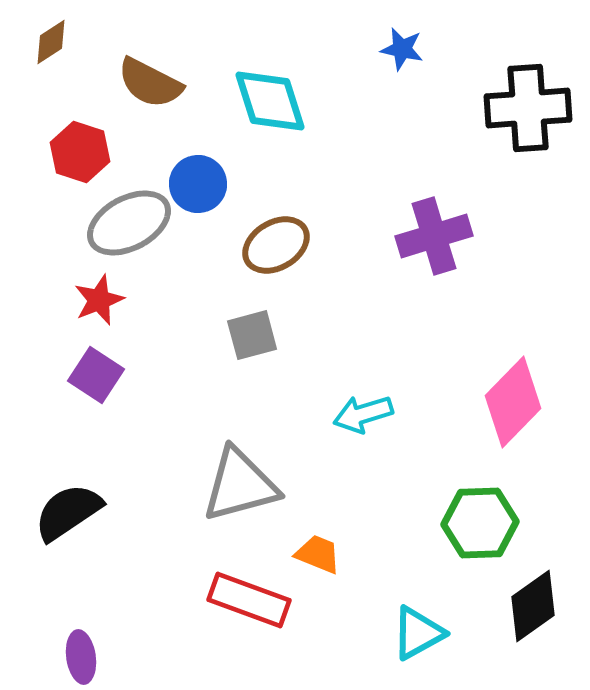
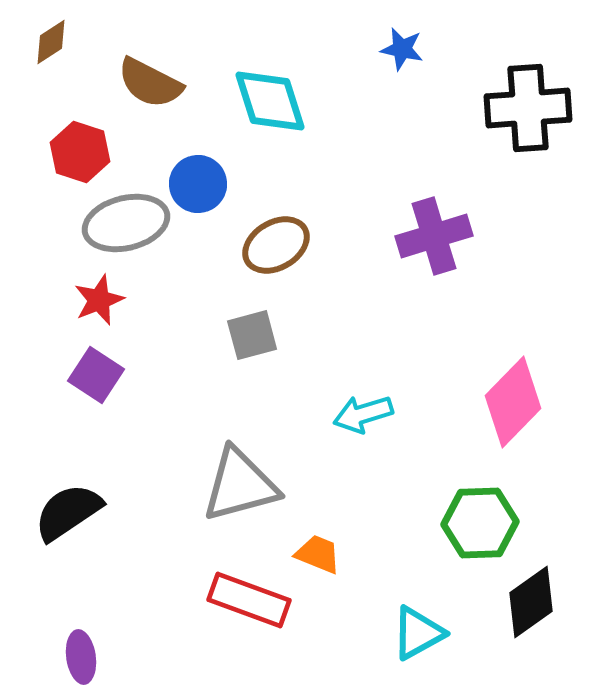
gray ellipse: moved 3 px left; rotated 14 degrees clockwise
black diamond: moved 2 px left, 4 px up
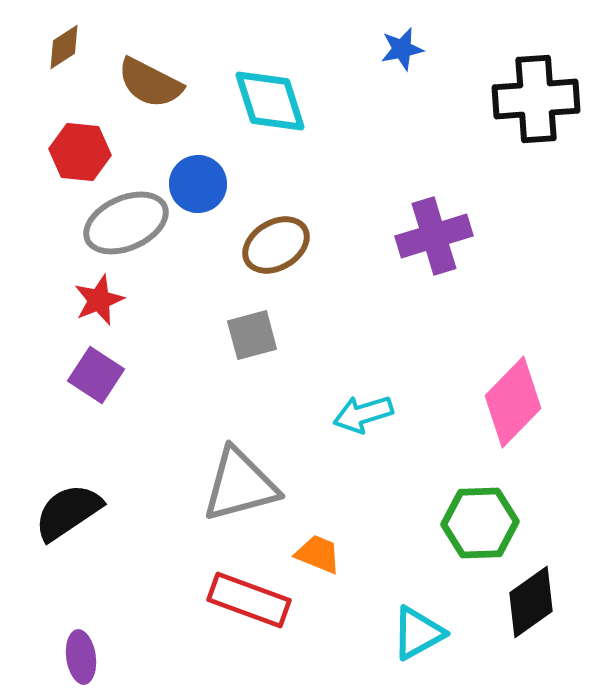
brown diamond: moved 13 px right, 5 px down
blue star: rotated 24 degrees counterclockwise
black cross: moved 8 px right, 9 px up
red hexagon: rotated 12 degrees counterclockwise
gray ellipse: rotated 10 degrees counterclockwise
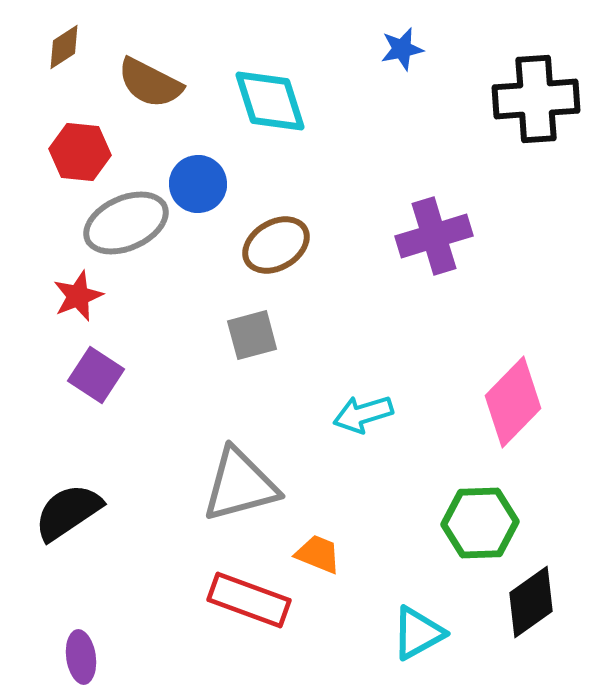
red star: moved 21 px left, 4 px up
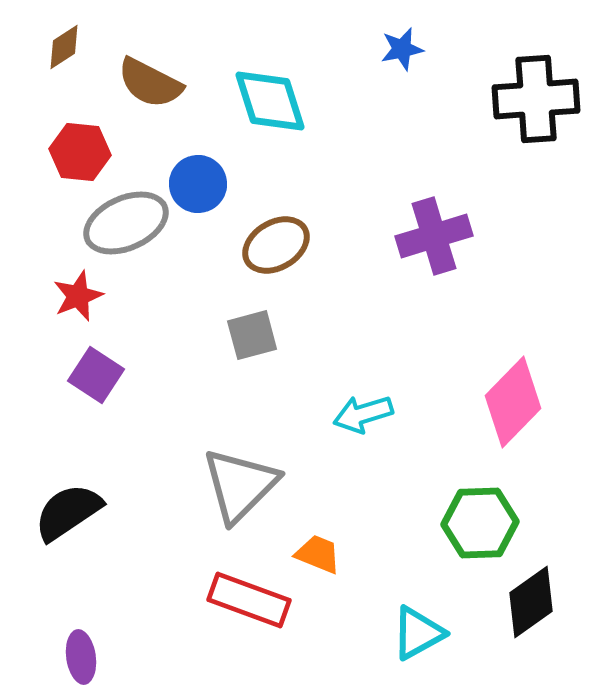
gray triangle: rotated 30 degrees counterclockwise
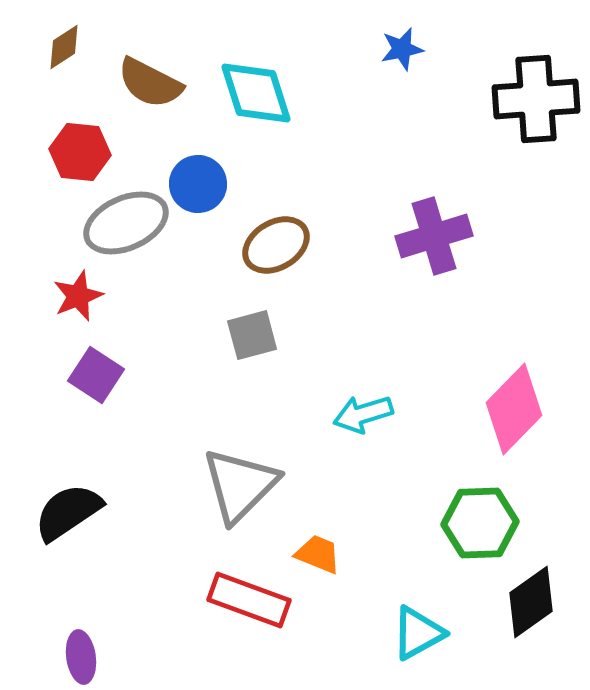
cyan diamond: moved 14 px left, 8 px up
pink diamond: moved 1 px right, 7 px down
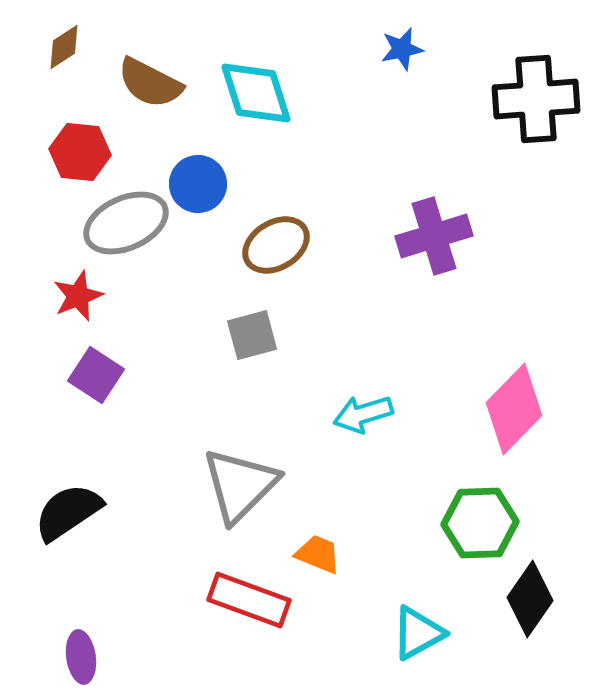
black diamond: moved 1 px left, 3 px up; rotated 20 degrees counterclockwise
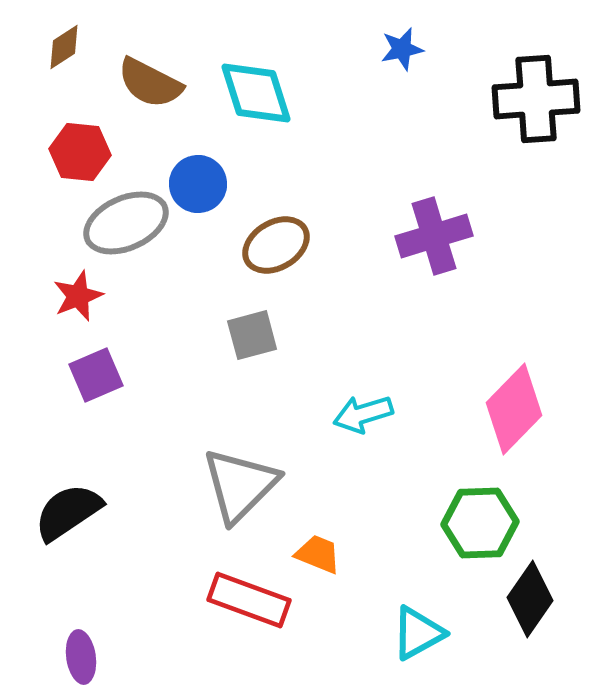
purple square: rotated 34 degrees clockwise
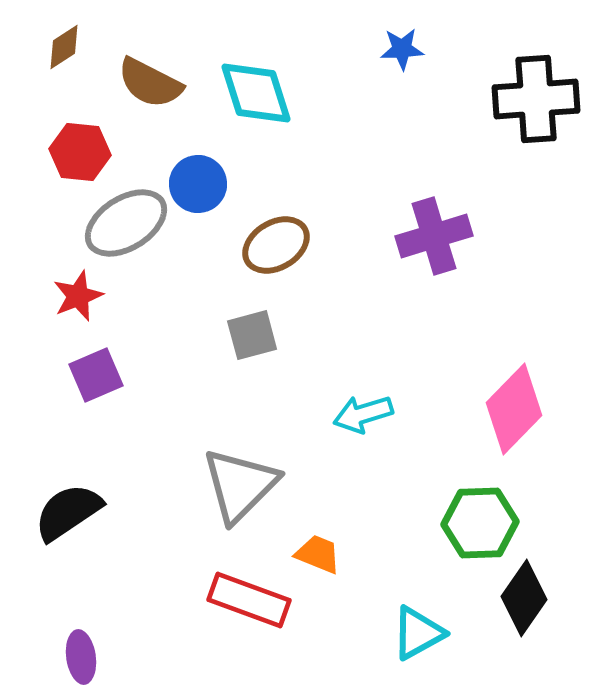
blue star: rotated 9 degrees clockwise
gray ellipse: rotated 8 degrees counterclockwise
black diamond: moved 6 px left, 1 px up
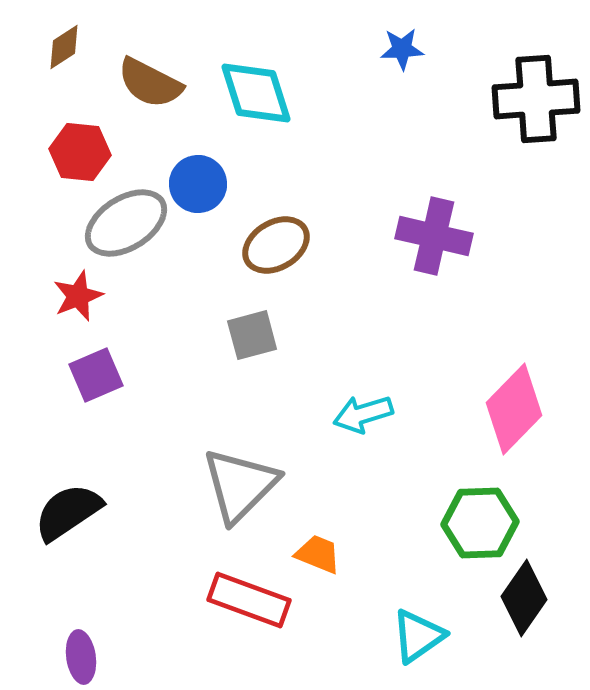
purple cross: rotated 30 degrees clockwise
cyan triangle: moved 3 px down; rotated 6 degrees counterclockwise
